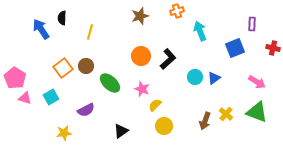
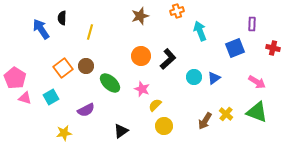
cyan circle: moved 1 px left
brown arrow: rotated 12 degrees clockwise
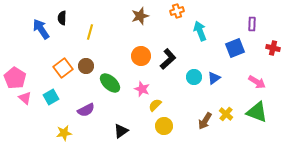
pink triangle: rotated 24 degrees clockwise
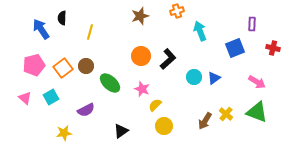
pink pentagon: moved 19 px right, 13 px up; rotated 25 degrees clockwise
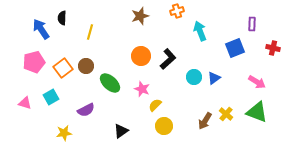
pink pentagon: moved 3 px up
pink triangle: moved 5 px down; rotated 24 degrees counterclockwise
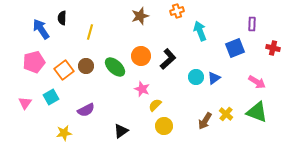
orange square: moved 1 px right, 2 px down
cyan circle: moved 2 px right
green ellipse: moved 5 px right, 16 px up
pink triangle: rotated 48 degrees clockwise
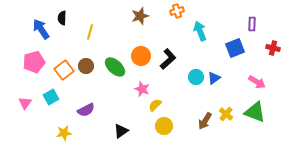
green triangle: moved 2 px left
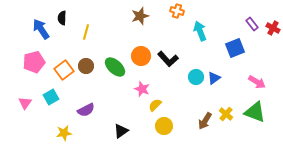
orange cross: rotated 32 degrees clockwise
purple rectangle: rotated 40 degrees counterclockwise
yellow line: moved 4 px left
red cross: moved 20 px up; rotated 16 degrees clockwise
black L-shape: rotated 90 degrees clockwise
